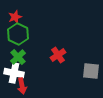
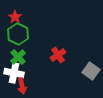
red star: rotated 16 degrees counterclockwise
gray square: rotated 30 degrees clockwise
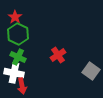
green cross: rotated 21 degrees counterclockwise
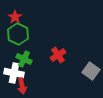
green cross: moved 6 px right, 2 px down
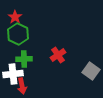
green cross: rotated 28 degrees counterclockwise
white cross: moved 1 px left, 1 px down; rotated 18 degrees counterclockwise
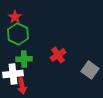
gray square: moved 1 px left, 1 px up
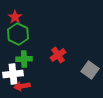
red arrow: rotated 91 degrees clockwise
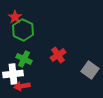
green hexagon: moved 5 px right, 4 px up
green cross: rotated 28 degrees clockwise
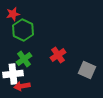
red star: moved 2 px left, 3 px up; rotated 24 degrees clockwise
green cross: rotated 28 degrees clockwise
gray square: moved 3 px left; rotated 12 degrees counterclockwise
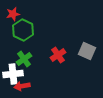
gray square: moved 19 px up
